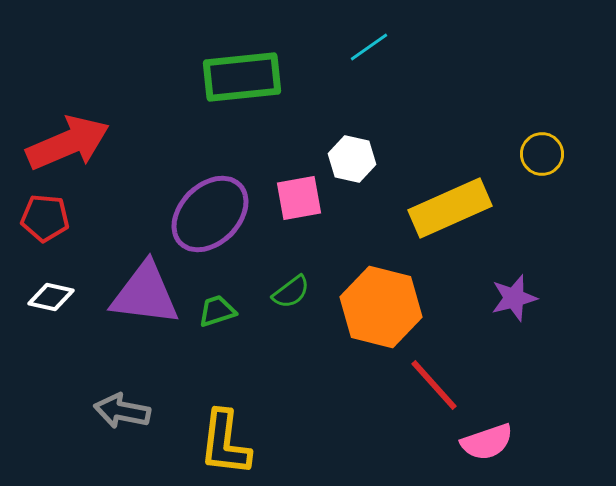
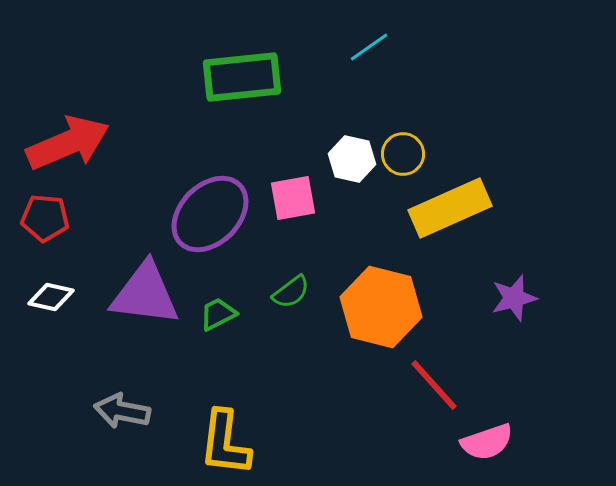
yellow circle: moved 139 px left
pink square: moved 6 px left
green trapezoid: moved 1 px right, 3 px down; rotated 9 degrees counterclockwise
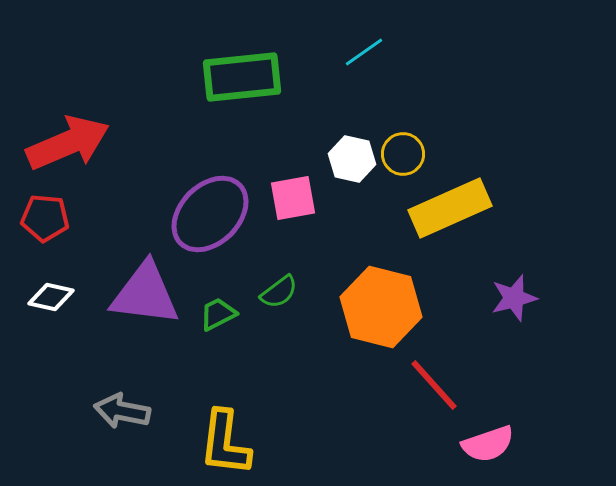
cyan line: moved 5 px left, 5 px down
green semicircle: moved 12 px left
pink semicircle: moved 1 px right, 2 px down
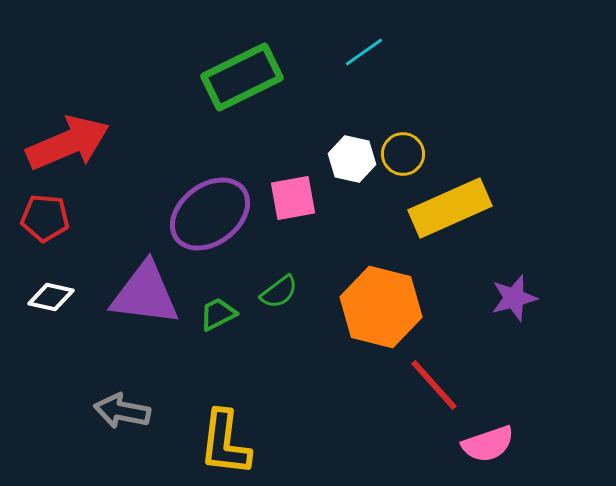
green rectangle: rotated 20 degrees counterclockwise
purple ellipse: rotated 8 degrees clockwise
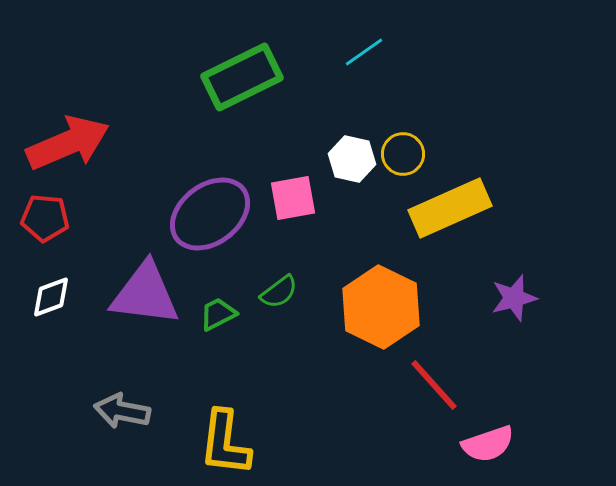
white diamond: rotated 33 degrees counterclockwise
orange hexagon: rotated 12 degrees clockwise
